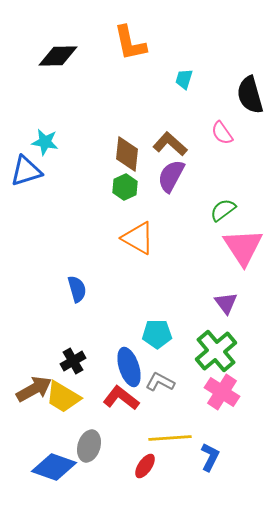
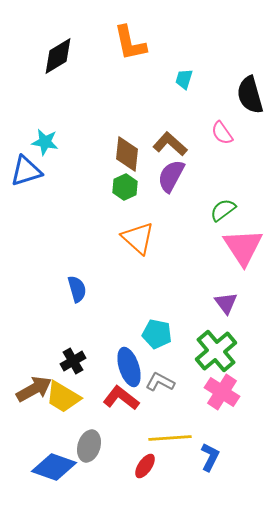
black diamond: rotated 30 degrees counterclockwise
orange triangle: rotated 12 degrees clockwise
cyan pentagon: rotated 12 degrees clockwise
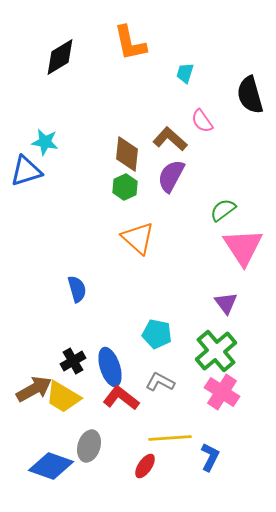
black diamond: moved 2 px right, 1 px down
cyan trapezoid: moved 1 px right, 6 px up
pink semicircle: moved 20 px left, 12 px up
brown L-shape: moved 5 px up
blue ellipse: moved 19 px left
blue diamond: moved 3 px left, 1 px up
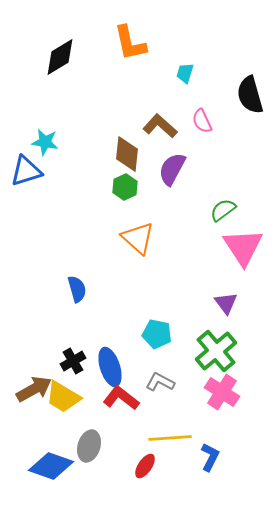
pink semicircle: rotated 10 degrees clockwise
brown L-shape: moved 10 px left, 13 px up
purple semicircle: moved 1 px right, 7 px up
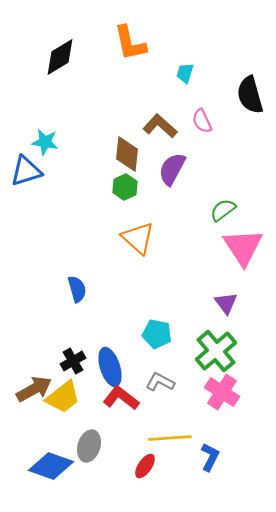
yellow trapezoid: rotated 69 degrees counterclockwise
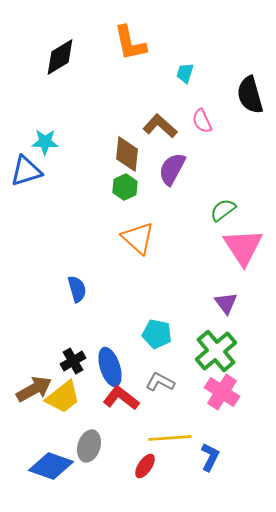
cyan star: rotated 8 degrees counterclockwise
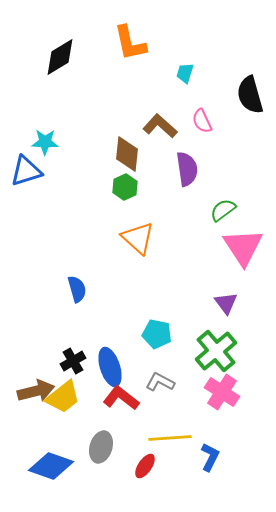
purple semicircle: moved 15 px right; rotated 144 degrees clockwise
brown arrow: moved 2 px right, 2 px down; rotated 15 degrees clockwise
gray ellipse: moved 12 px right, 1 px down
